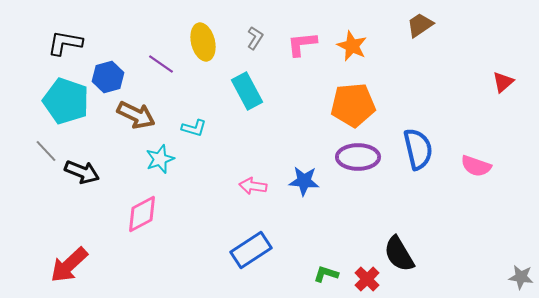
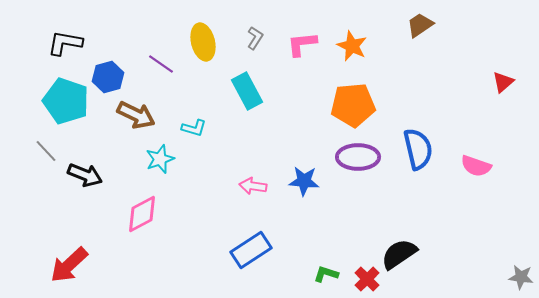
black arrow: moved 3 px right, 3 px down
black semicircle: rotated 87 degrees clockwise
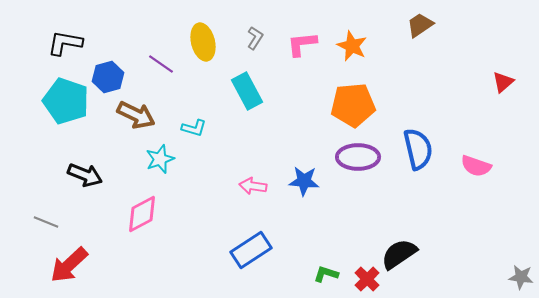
gray line: moved 71 px down; rotated 25 degrees counterclockwise
